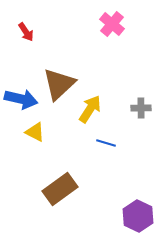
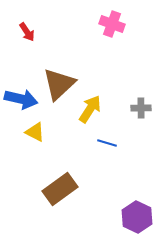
pink cross: rotated 20 degrees counterclockwise
red arrow: moved 1 px right
blue line: moved 1 px right
purple hexagon: moved 1 px left, 1 px down
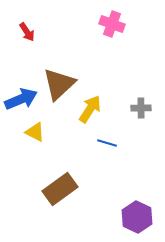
blue arrow: rotated 36 degrees counterclockwise
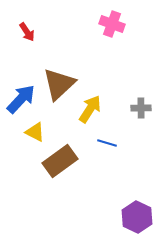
blue arrow: rotated 24 degrees counterclockwise
brown rectangle: moved 28 px up
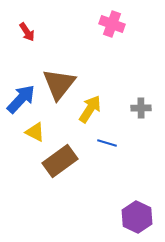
brown triangle: rotated 9 degrees counterclockwise
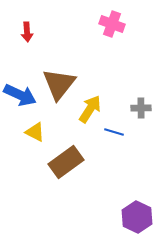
red arrow: rotated 30 degrees clockwise
blue arrow: moved 1 px left, 4 px up; rotated 72 degrees clockwise
blue line: moved 7 px right, 11 px up
brown rectangle: moved 6 px right, 1 px down
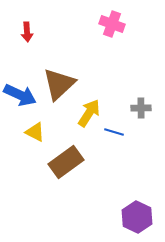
brown triangle: rotated 9 degrees clockwise
yellow arrow: moved 1 px left, 4 px down
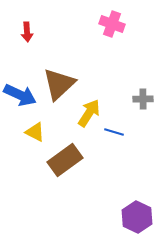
gray cross: moved 2 px right, 9 px up
brown rectangle: moved 1 px left, 2 px up
